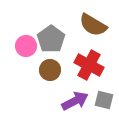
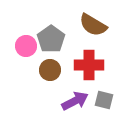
red cross: rotated 28 degrees counterclockwise
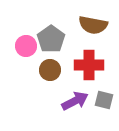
brown semicircle: rotated 20 degrees counterclockwise
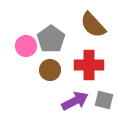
brown semicircle: rotated 36 degrees clockwise
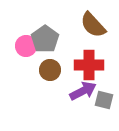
gray pentagon: moved 6 px left
purple arrow: moved 8 px right, 10 px up
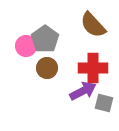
red cross: moved 4 px right, 3 px down
brown circle: moved 3 px left, 2 px up
gray square: moved 3 px down
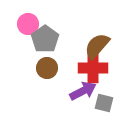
brown semicircle: moved 4 px right, 21 px down; rotated 84 degrees clockwise
pink circle: moved 2 px right, 22 px up
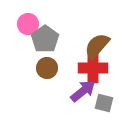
purple arrow: rotated 12 degrees counterclockwise
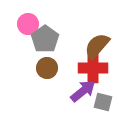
gray square: moved 1 px left, 1 px up
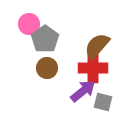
pink circle: moved 1 px right
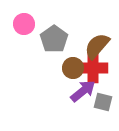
pink circle: moved 5 px left
gray pentagon: moved 9 px right
brown circle: moved 26 px right
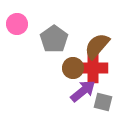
pink circle: moved 7 px left
